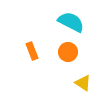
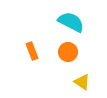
yellow triangle: moved 1 px left, 1 px up
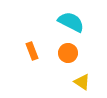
orange circle: moved 1 px down
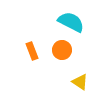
orange circle: moved 6 px left, 3 px up
yellow triangle: moved 2 px left
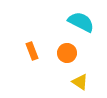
cyan semicircle: moved 10 px right
orange circle: moved 5 px right, 3 px down
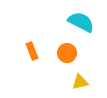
yellow triangle: rotated 48 degrees counterclockwise
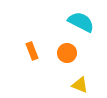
yellow triangle: moved 3 px down; rotated 36 degrees clockwise
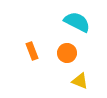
cyan semicircle: moved 4 px left
yellow triangle: moved 4 px up
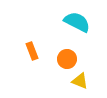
orange circle: moved 6 px down
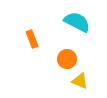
orange rectangle: moved 12 px up
